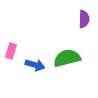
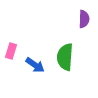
green semicircle: moved 2 px left, 1 px up; rotated 72 degrees counterclockwise
blue arrow: rotated 18 degrees clockwise
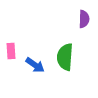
pink rectangle: rotated 21 degrees counterclockwise
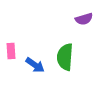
purple semicircle: rotated 72 degrees clockwise
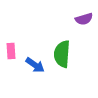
green semicircle: moved 3 px left, 3 px up
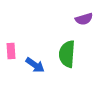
green semicircle: moved 5 px right
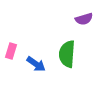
pink rectangle: rotated 21 degrees clockwise
blue arrow: moved 1 px right, 1 px up
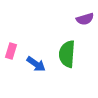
purple semicircle: moved 1 px right
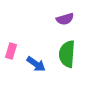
purple semicircle: moved 20 px left
